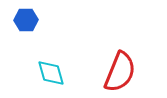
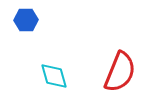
cyan diamond: moved 3 px right, 3 px down
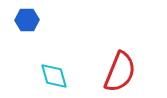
blue hexagon: moved 1 px right
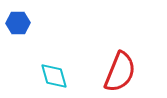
blue hexagon: moved 9 px left, 3 px down
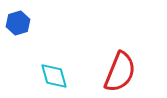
blue hexagon: rotated 15 degrees counterclockwise
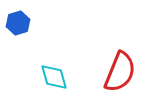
cyan diamond: moved 1 px down
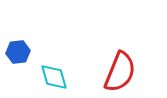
blue hexagon: moved 29 px down; rotated 10 degrees clockwise
